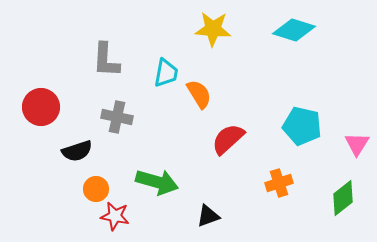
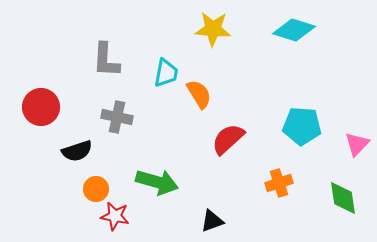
cyan pentagon: rotated 9 degrees counterclockwise
pink triangle: rotated 12 degrees clockwise
green diamond: rotated 60 degrees counterclockwise
black triangle: moved 4 px right, 5 px down
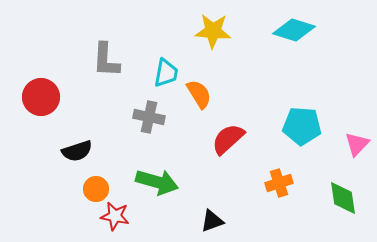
yellow star: moved 2 px down
red circle: moved 10 px up
gray cross: moved 32 px right
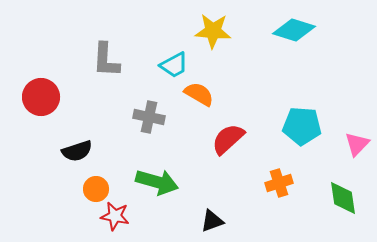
cyan trapezoid: moved 8 px right, 8 px up; rotated 52 degrees clockwise
orange semicircle: rotated 28 degrees counterclockwise
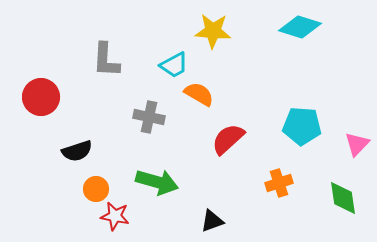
cyan diamond: moved 6 px right, 3 px up
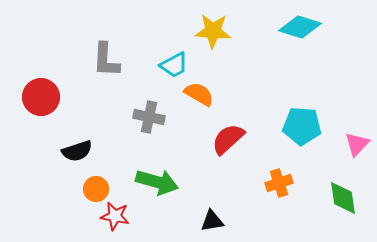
black triangle: rotated 10 degrees clockwise
